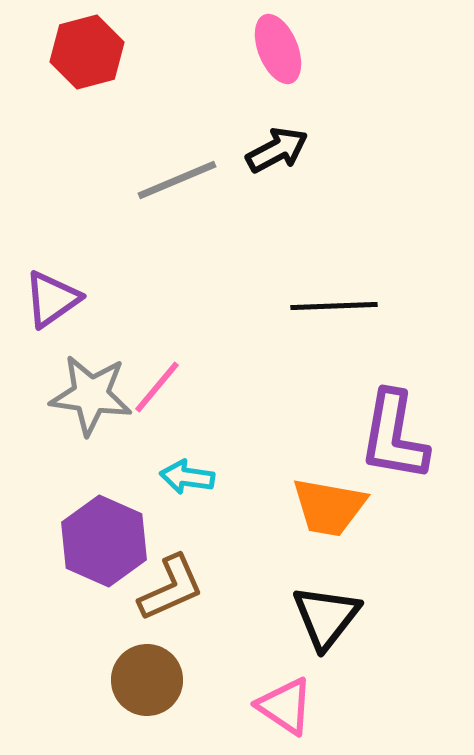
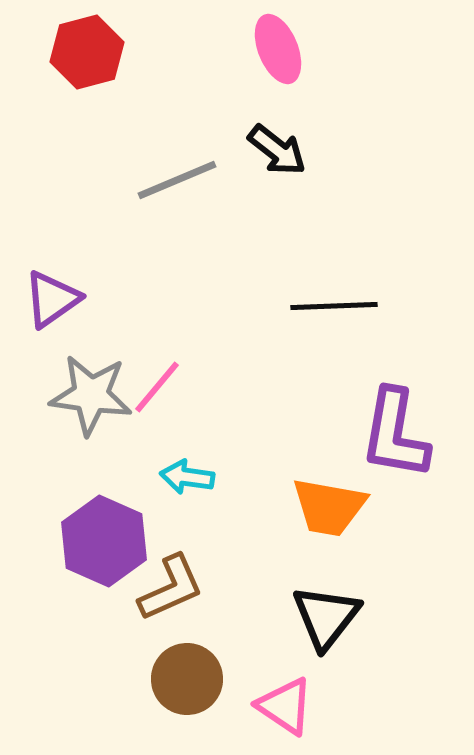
black arrow: rotated 66 degrees clockwise
purple L-shape: moved 1 px right, 2 px up
brown circle: moved 40 px right, 1 px up
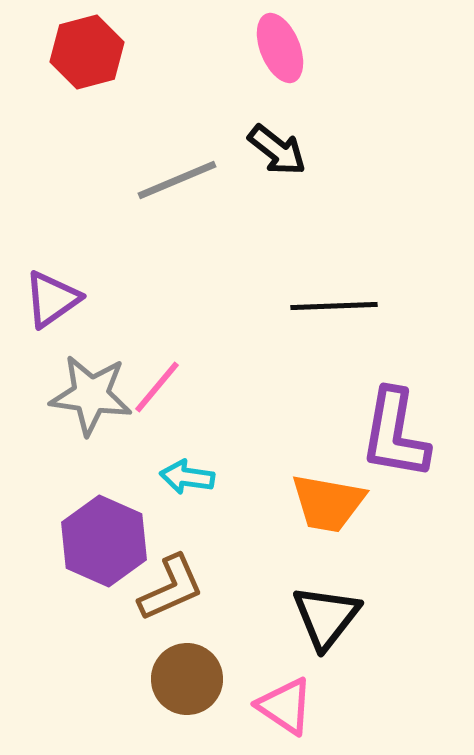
pink ellipse: moved 2 px right, 1 px up
orange trapezoid: moved 1 px left, 4 px up
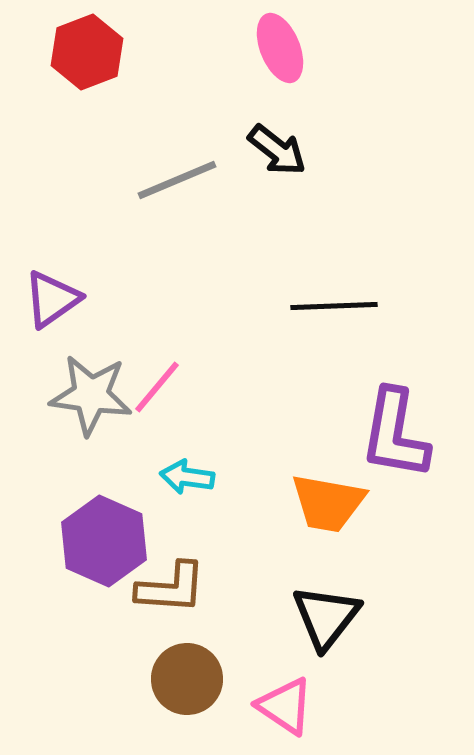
red hexagon: rotated 6 degrees counterclockwise
brown L-shape: rotated 28 degrees clockwise
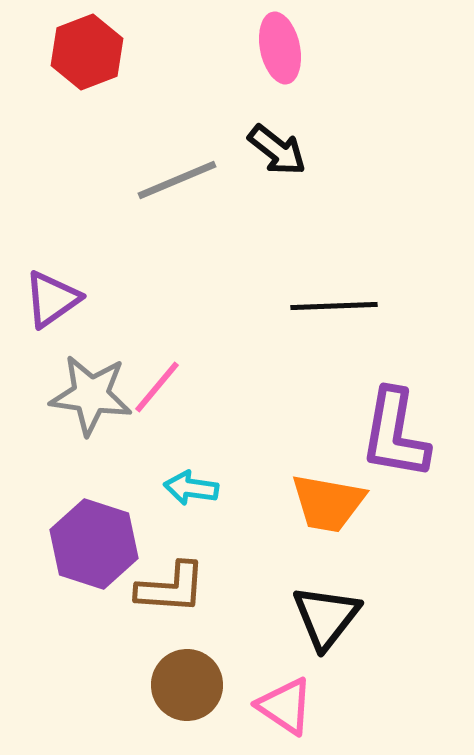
pink ellipse: rotated 10 degrees clockwise
cyan arrow: moved 4 px right, 11 px down
purple hexagon: moved 10 px left, 3 px down; rotated 6 degrees counterclockwise
brown circle: moved 6 px down
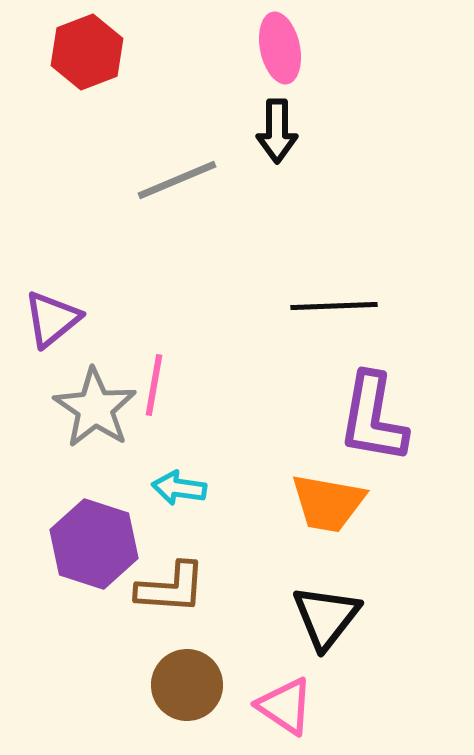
black arrow: moved 19 px up; rotated 52 degrees clockwise
purple triangle: moved 20 px down; rotated 4 degrees counterclockwise
pink line: moved 3 px left, 2 px up; rotated 30 degrees counterclockwise
gray star: moved 4 px right, 13 px down; rotated 26 degrees clockwise
purple L-shape: moved 22 px left, 16 px up
cyan arrow: moved 12 px left
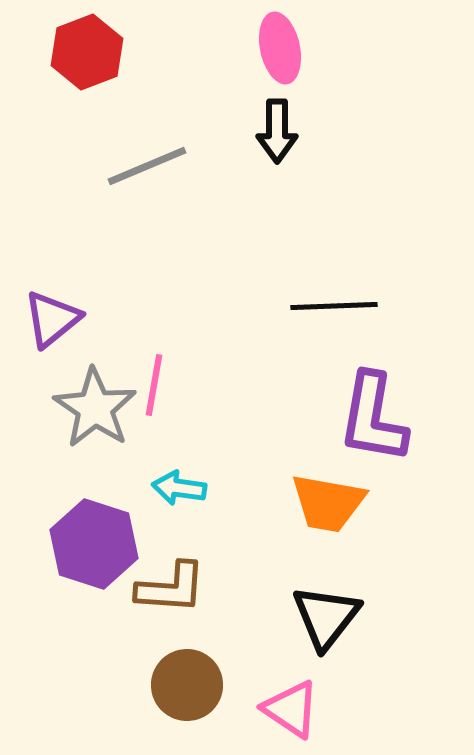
gray line: moved 30 px left, 14 px up
pink triangle: moved 6 px right, 3 px down
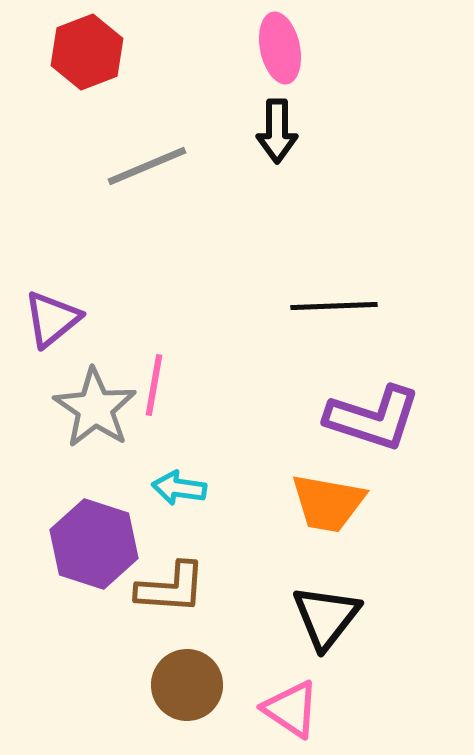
purple L-shape: rotated 82 degrees counterclockwise
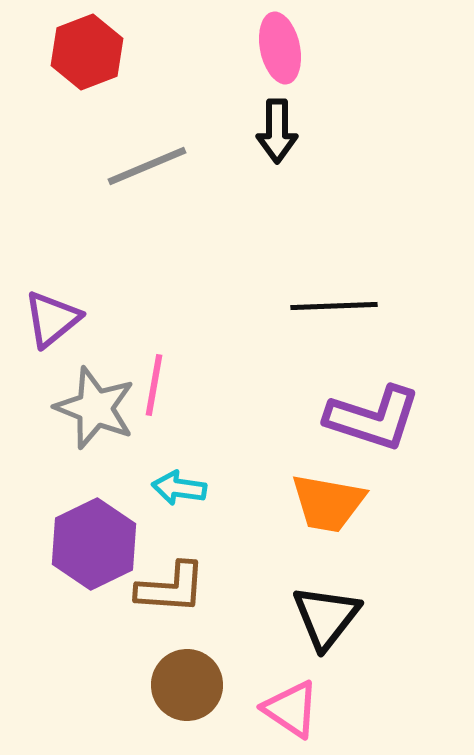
gray star: rotated 12 degrees counterclockwise
purple hexagon: rotated 16 degrees clockwise
